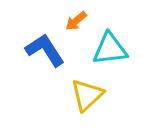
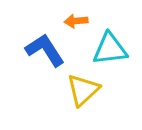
orange arrow: rotated 35 degrees clockwise
yellow triangle: moved 4 px left, 5 px up
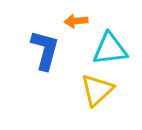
blue L-shape: rotated 48 degrees clockwise
yellow triangle: moved 14 px right
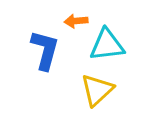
cyan triangle: moved 3 px left, 4 px up
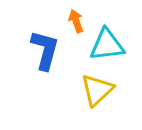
orange arrow: rotated 75 degrees clockwise
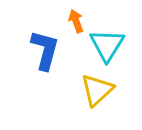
cyan triangle: rotated 51 degrees counterclockwise
